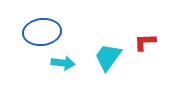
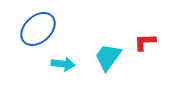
blue ellipse: moved 4 px left, 3 px up; rotated 36 degrees counterclockwise
cyan arrow: moved 1 px down
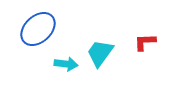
cyan trapezoid: moved 8 px left, 4 px up
cyan arrow: moved 3 px right
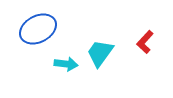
blue ellipse: rotated 15 degrees clockwise
red L-shape: rotated 45 degrees counterclockwise
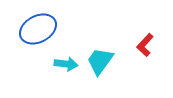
red L-shape: moved 3 px down
cyan trapezoid: moved 8 px down
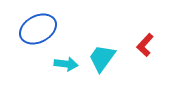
cyan trapezoid: moved 2 px right, 3 px up
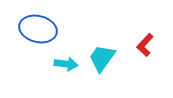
blue ellipse: rotated 42 degrees clockwise
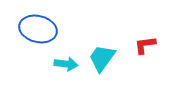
red L-shape: rotated 40 degrees clockwise
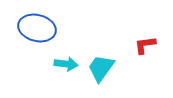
blue ellipse: moved 1 px left, 1 px up
cyan trapezoid: moved 1 px left, 10 px down
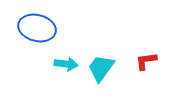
red L-shape: moved 1 px right, 16 px down
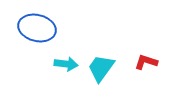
red L-shape: moved 1 px down; rotated 25 degrees clockwise
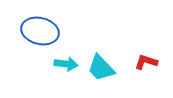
blue ellipse: moved 3 px right, 3 px down
cyan trapezoid: rotated 80 degrees counterclockwise
